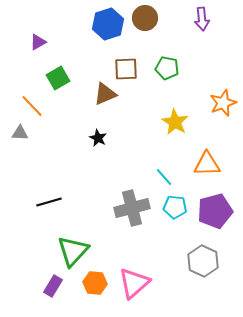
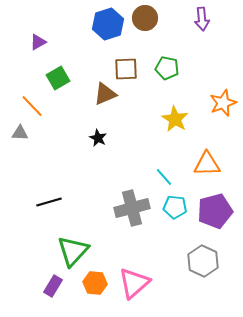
yellow star: moved 3 px up
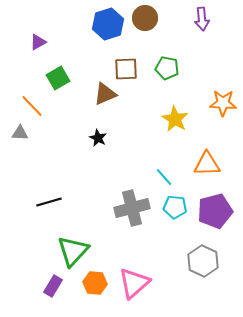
orange star: rotated 24 degrees clockwise
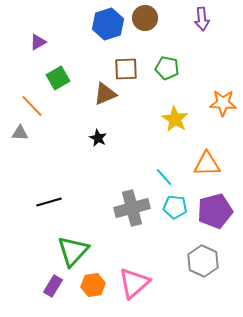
orange hexagon: moved 2 px left, 2 px down; rotated 15 degrees counterclockwise
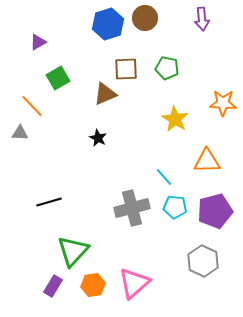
orange triangle: moved 3 px up
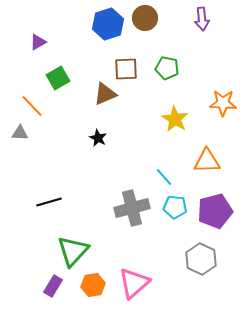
gray hexagon: moved 2 px left, 2 px up
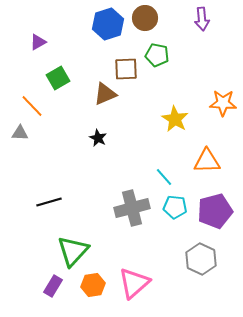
green pentagon: moved 10 px left, 13 px up
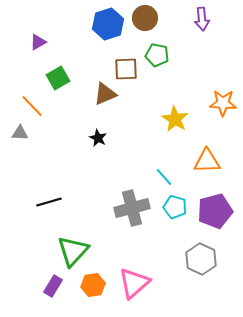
cyan pentagon: rotated 10 degrees clockwise
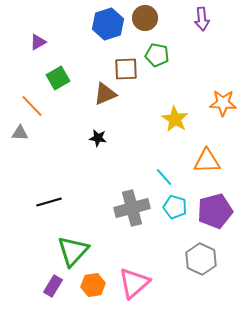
black star: rotated 18 degrees counterclockwise
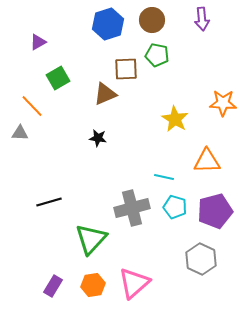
brown circle: moved 7 px right, 2 px down
cyan line: rotated 36 degrees counterclockwise
green triangle: moved 18 px right, 12 px up
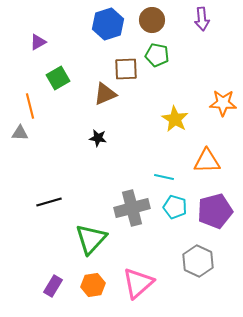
orange line: moved 2 px left; rotated 30 degrees clockwise
gray hexagon: moved 3 px left, 2 px down
pink triangle: moved 4 px right
